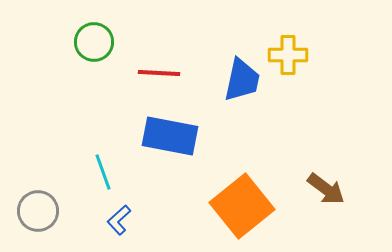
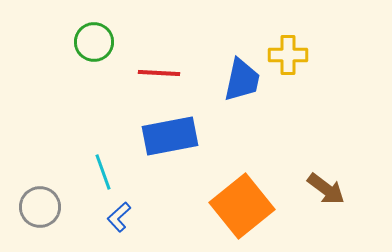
blue rectangle: rotated 22 degrees counterclockwise
gray circle: moved 2 px right, 4 px up
blue L-shape: moved 3 px up
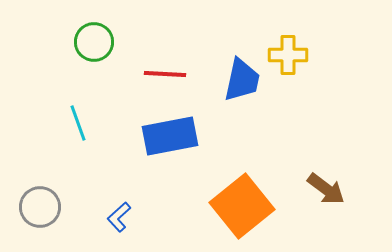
red line: moved 6 px right, 1 px down
cyan line: moved 25 px left, 49 px up
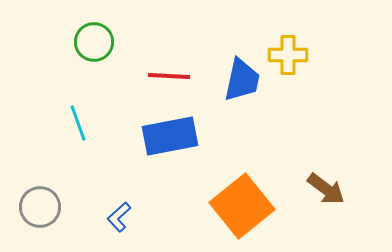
red line: moved 4 px right, 2 px down
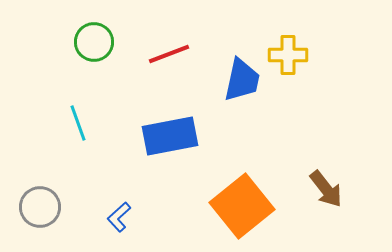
red line: moved 22 px up; rotated 24 degrees counterclockwise
brown arrow: rotated 15 degrees clockwise
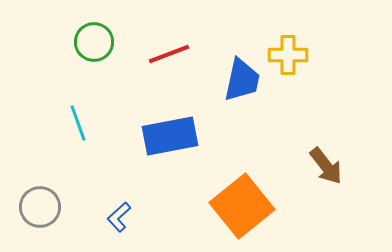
brown arrow: moved 23 px up
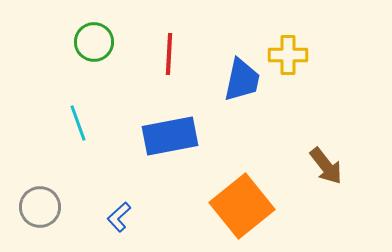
red line: rotated 66 degrees counterclockwise
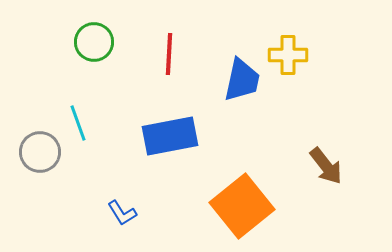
gray circle: moved 55 px up
blue L-shape: moved 3 px right, 4 px up; rotated 80 degrees counterclockwise
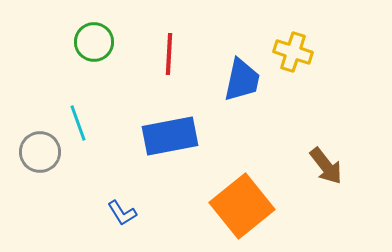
yellow cross: moved 5 px right, 3 px up; rotated 18 degrees clockwise
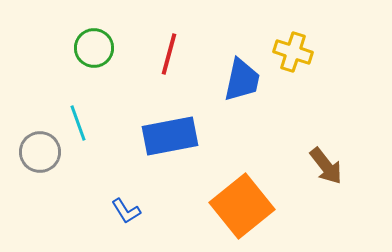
green circle: moved 6 px down
red line: rotated 12 degrees clockwise
blue L-shape: moved 4 px right, 2 px up
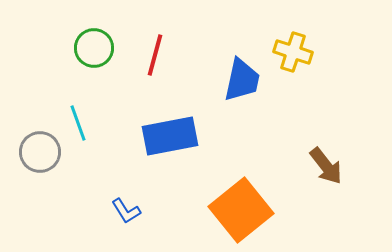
red line: moved 14 px left, 1 px down
orange square: moved 1 px left, 4 px down
